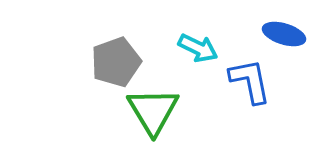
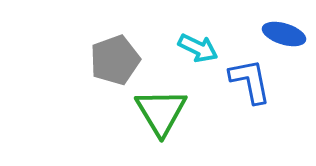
gray pentagon: moved 1 px left, 2 px up
green triangle: moved 8 px right, 1 px down
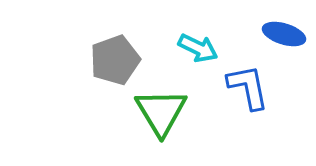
blue L-shape: moved 2 px left, 6 px down
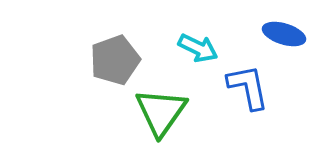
green triangle: rotated 6 degrees clockwise
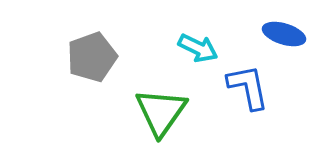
gray pentagon: moved 23 px left, 3 px up
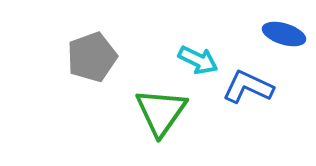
cyan arrow: moved 12 px down
blue L-shape: rotated 54 degrees counterclockwise
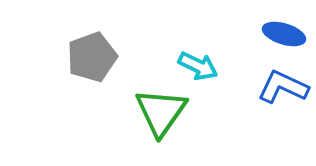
cyan arrow: moved 6 px down
blue L-shape: moved 35 px right
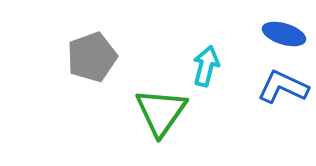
cyan arrow: moved 8 px right; rotated 102 degrees counterclockwise
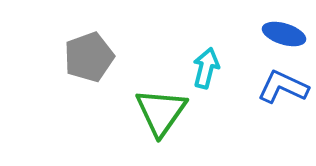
gray pentagon: moved 3 px left
cyan arrow: moved 2 px down
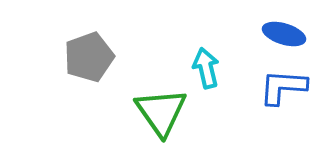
cyan arrow: rotated 27 degrees counterclockwise
blue L-shape: rotated 21 degrees counterclockwise
green triangle: rotated 10 degrees counterclockwise
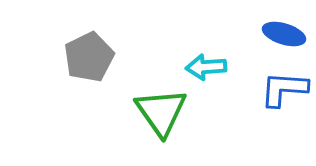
gray pentagon: rotated 6 degrees counterclockwise
cyan arrow: moved 1 px up; rotated 81 degrees counterclockwise
blue L-shape: moved 1 px right, 2 px down
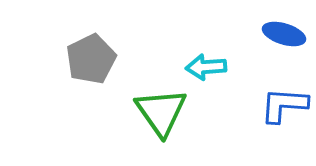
gray pentagon: moved 2 px right, 2 px down
blue L-shape: moved 16 px down
